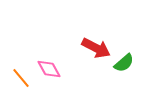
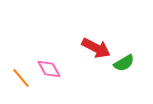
green semicircle: rotated 10 degrees clockwise
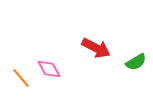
green semicircle: moved 12 px right, 1 px up
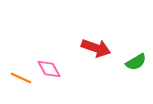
red arrow: rotated 8 degrees counterclockwise
orange line: rotated 25 degrees counterclockwise
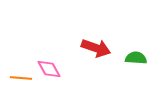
green semicircle: moved 4 px up; rotated 145 degrees counterclockwise
orange line: rotated 20 degrees counterclockwise
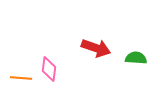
pink diamond: rotated 35 degrees clockwise
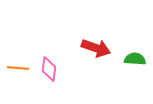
green semicircle: moved 1 px left, 1 px down
orange line: moved 3 px left, 10 px up
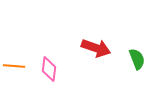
green semicircle: moved 2 px right; rotated 65 degrees clockwise
orange line: moved 4 px left, 2 px up
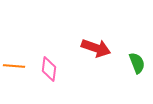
green semicircle: moved 4 px down
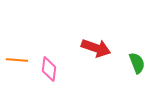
orange line: moved 3 px right, 6 px up
